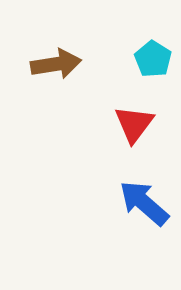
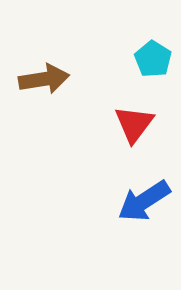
brown arrow: moved 12 px left, 15 px down
blue arrow: moved 2 px up; rotated 74 degrees counterclockwise
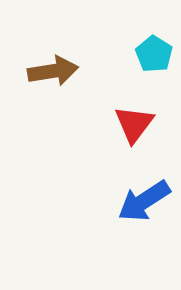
cyan pentagon: moved 1 px right, 5 px up
brown arrow: moved 9 px right, 8 px up
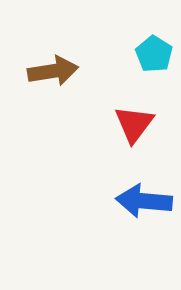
blue arrow: rotated 38 degrees clockwise
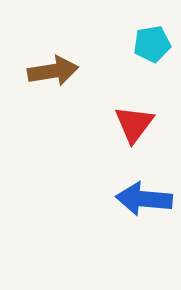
cyan pentagon: moved 2 px left, 10 px up; rotated 30 degrees clockwise
blue arrow: moved 2 px up
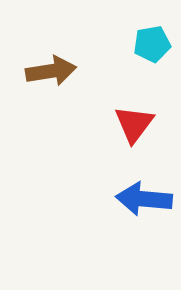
brown arrow: moved 2 px left
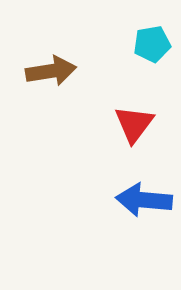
blue arrow: moved 1 px down
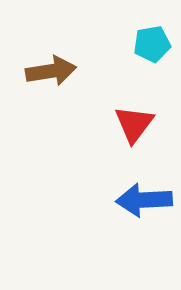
blue arrow: rotated 8 degrees counterclockwise
